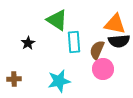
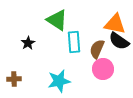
black semicircle: rotated 40 degrees clockwise
brown semicircle: moved 1 px up
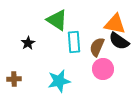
brown semicircle: moved 2 px up
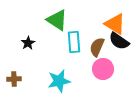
orange triangle: rotated 20 degrees clockwise
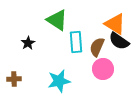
cyan rectangle: moved 2 px right
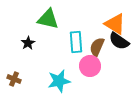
green triangle: moved 9 px left, 1 px up; rotated 20 degrees counterclockwise
pink circle: moved 13 px left, 3 px up
brown cross: rotated 24 degrees clockwise
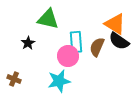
pink circle: moved 22 px left, 10 px up
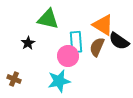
orange triangle: moved 12 px left, 1 px down
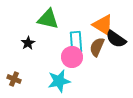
black semicircle: moved 3 px left, 2 px up
pink circle: moved 4 px right, 1 px down
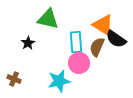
pink circle: moved 7 px right, 6 px down
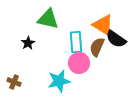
brown cross: moved 3 px down
